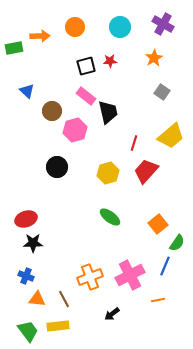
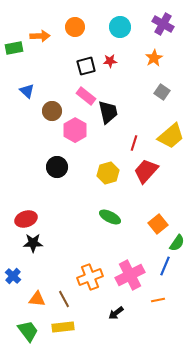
pink hexagon: rotated 15 degrees counterclockwise
green ellipse: rotated 10 degrees counterclockwise
blue cross: moved 13 px left; rotated 21 degrees clockwise
black arrow: moved 4 px right, 1 px up
yellow rectangle: moved 5 px right, 1 px down
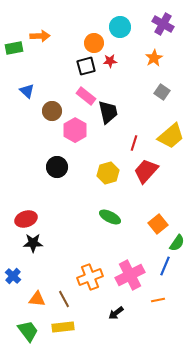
orange circle: moved 19 px right, 16 px down
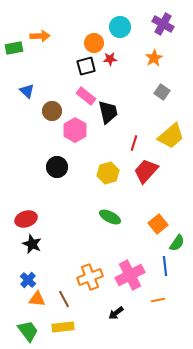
red star: moved 2 px up
black star: moved 1 px left, 1 px down; rotated 24 degrees clockwise
blue line: rotated 30 degrees counterclockwise
blue cross: moved 15 px right, 4 px down
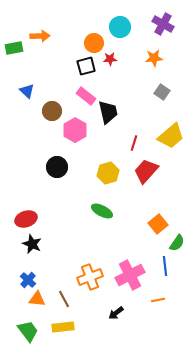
orange star: rotated 24 degrees clockwise
green ellipse: moved 8 px left, 6 px up
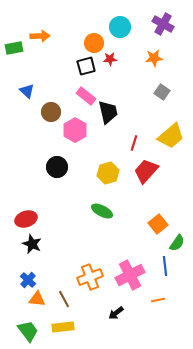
brown circle: moved 1 px left, 1 px down
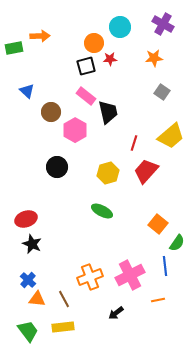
orange square: rotated 12 degrees counterclockwise
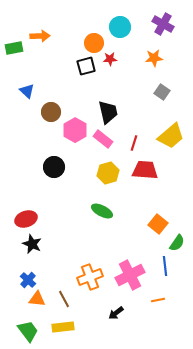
pink rectangle: moved 17 px right, 43 px down
black circle: moved 3 px left
red trapezoid: moved 1 px left, 1 px up; rotated 52 degrees clockwise
